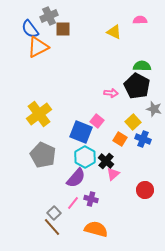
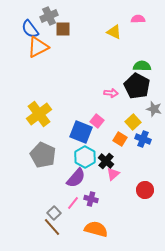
pink semicircle: moved 2 px left, 1 px up
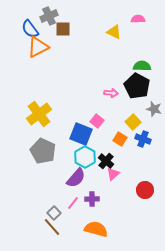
blue square: moved 2 px down
gray pentagon: moved 4 px up
purple cross: moved 1 px right; rotated 16 degrees counterclockwise
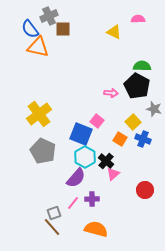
orange triangle: rotated 40 degrees clockwise
gray square: rotated 24 degrees clockwise
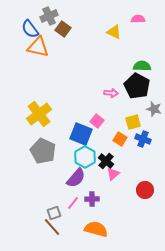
brown square: rotated 35 degrees clockwise
yellow square: rotated 28 degrees clockwise
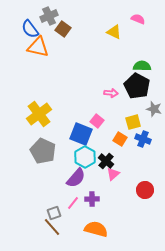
pink semicircle: rotated 24 degrees clockwise
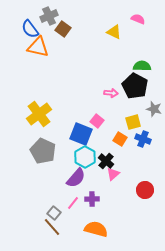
black pentagon: moved 2 px left
gray square: rotated 32 degrees counterclockwise
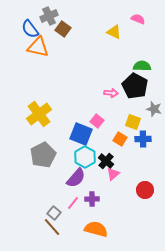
yellow square: rotated 35 degrees clockwise
blue cross: rotated 21 degrees counterclockwise
gray pentagon: moved 4 px down; rotated 20 degrees clockwise
